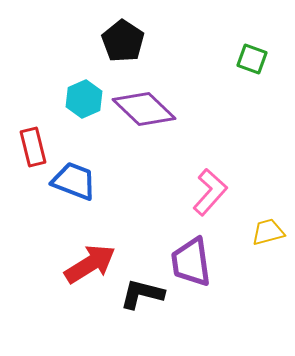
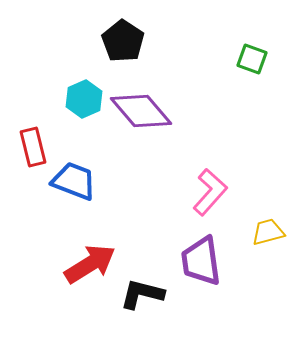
purple diamond: moved 3 px left, 2 px down; rotated 6 degrees clockwise
purple trapezoid: moved 10 px right, 1 px up
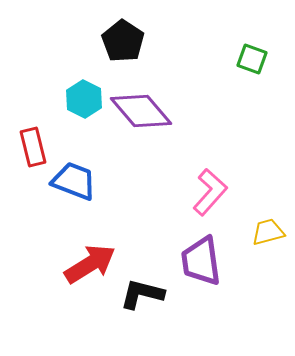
cyan hexagon: rotated 9 degrees counterclockwise
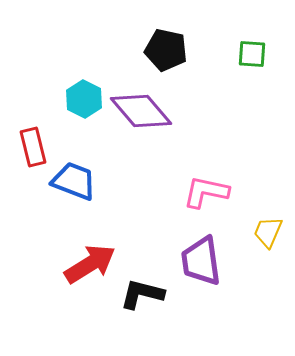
black pentagon: moved 43 px right, 9 px down; rotated 21 degrees counterclockwise
green square: moved 5 px up; rotated 16 degrees counterclockwise
pink L-shape: moved 4 px left; rotated 120 degrees counterclockwise
yellow trapezoid: rotated 52 degrees counterclockwise
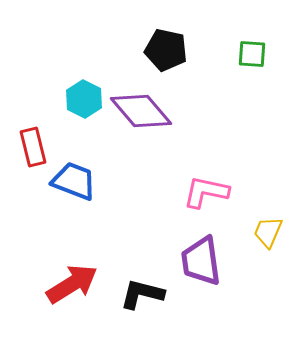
red arrow: moved 18 px left, 20 px down
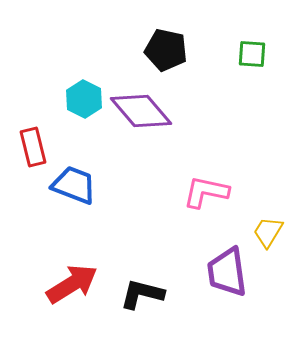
blue trapezoid: moved 4 px down
yellow trapezoid: rotated 8 degrees clockwise
purple trapezoid: moved 26 px right, 11 px down
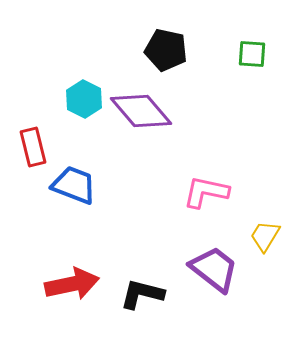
yellow trapezoid: moved 3 px left, 4 px down
purple trapezoid: moved 13 px left, 3 px up; rotated 136 degrees clockwise
red arrow: rotated 20 degrees clockwise
